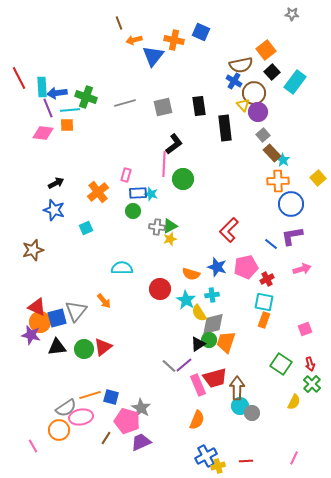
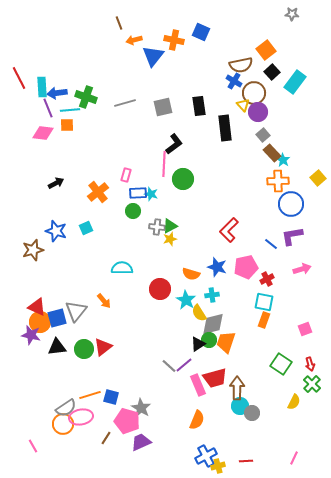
blue star at (54, 210): moved 2 px right, 21 px down
orange circle at (59, 430): moved 4 px right, 6 px up
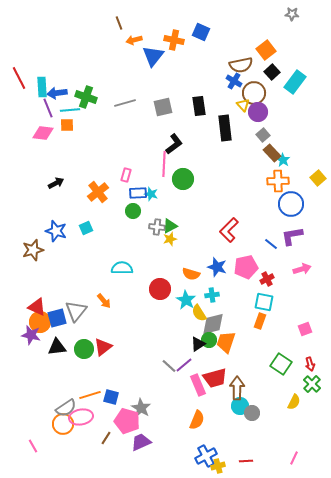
orange rectangle at (264, 320): moved 4 px left, 1 px down
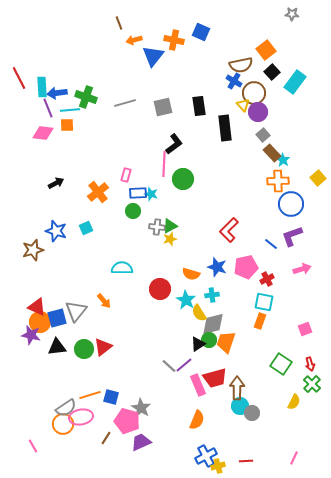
purple L-shape at (292, 236): rotated 10 degrees counterclockwise
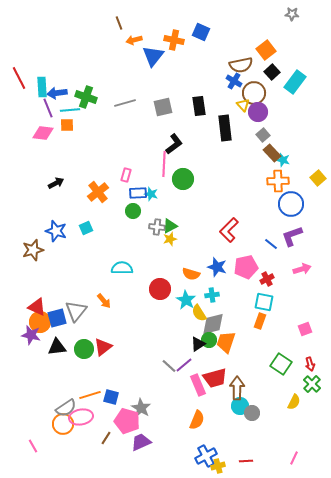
cyan star at (283, 160): rotated 16 degrees counterclockwise
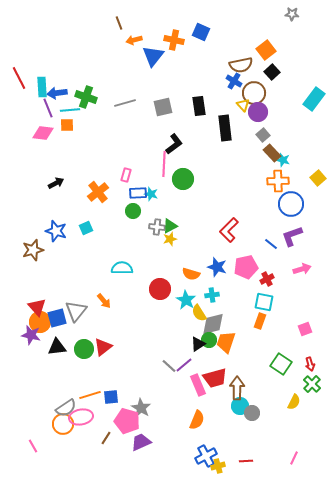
cyan rectangle at (295, 82): moved 19 px right, 17 px down
red triangle at (37, 307): rotated 24 degrees clockwise
blue square at (111, 397): rotated 21 degrees counterclockwise
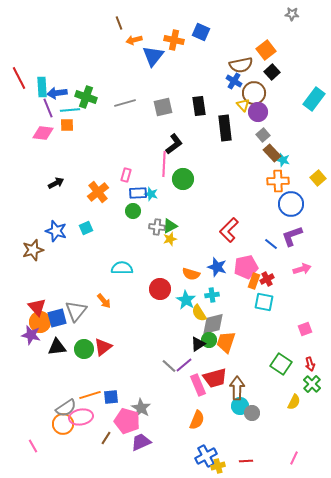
orange rectangle at (260, 321): moved 6 px left, 40 px up
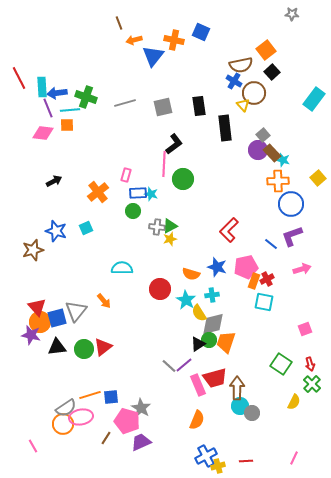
purple circle at (258, 112): moved 38 px down
black arrow at (56, 183): moved 2 px left, 2 px up
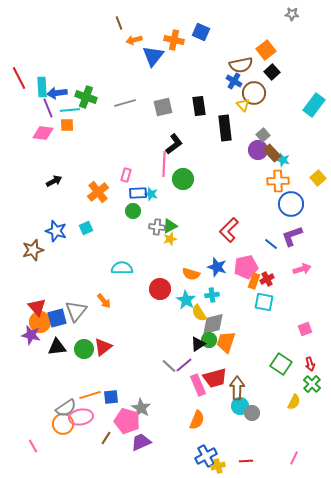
cyan rectangle at (314, 99): moved 6 px down
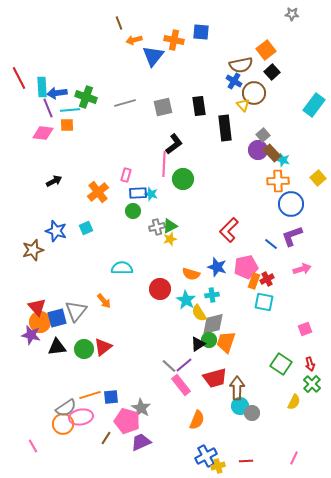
blue square at (201, 32): rotated 18 degrees counterclockwise
gray cross at (157, 227): rotated 21 degrees counterclockwise
pink rectangle at (198, 385): moved 17 px left; rotated 15 degrees counterclockwise
